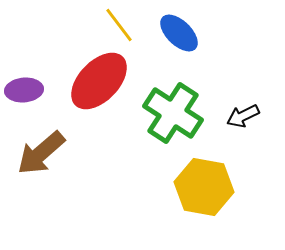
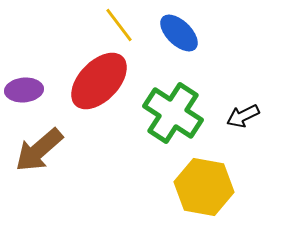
brown arrow: moved 2 px left, 3 px up
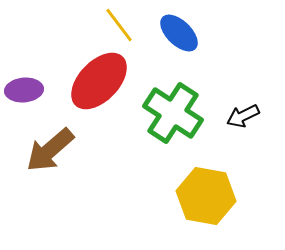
brown arrow: moved 11 px right
yellow hexagon: moved 2 px right, 9 px down
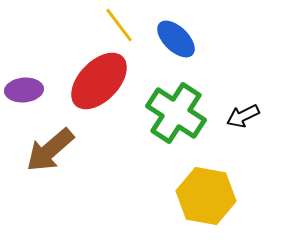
blue ellipse: moved 3 px left, 6 px down
green cross: moved 3 px right
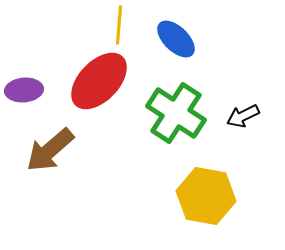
yellow line: rotated 42 degrees clockwise
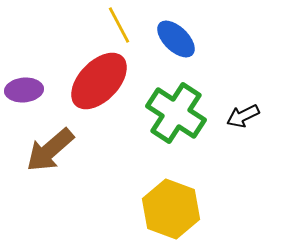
yellow line: rotated 33 degrees counterclockwise
yellow hexagon: moved 35 px left, 13 px down; rotated 10 degrees clockwise
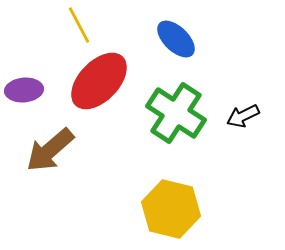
yellow line: moved 40 px left
yellow hexagon: rotated 6 degrees counterclockwise
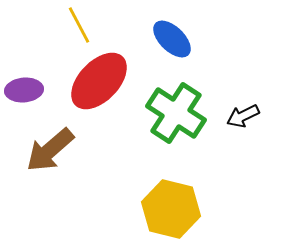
blue ellipse: moved 4 px left
